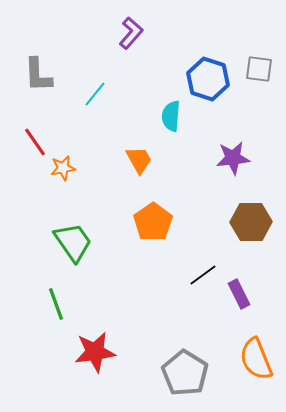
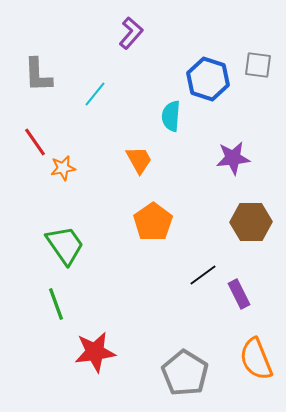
gray square: moved 1 px left, 4 px up
green trapezoid: moved 8 px left, 3 px down
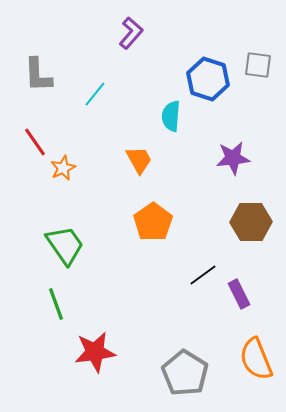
orange star: rotated 15 degrees counterclockwise
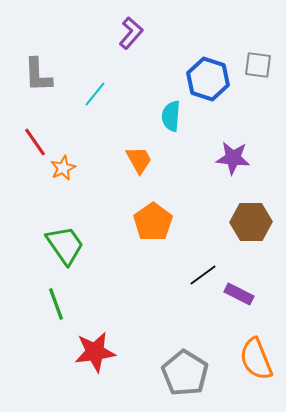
purple star: rotated 12 degrees clockwise
purple rectangle: rotated 36 degrees counterclockwise
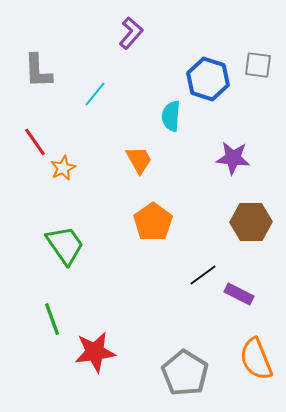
gray L-shape: moved 4 px up
green line: moved 4 px left, 15 px down
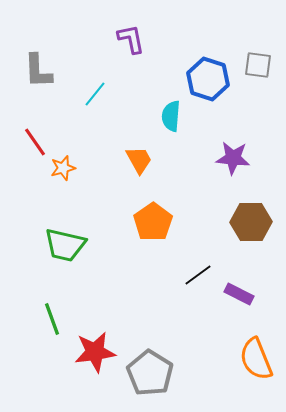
purple L-shape: moved 6 px down; rotated 52 degrees counterclockwise
orange star: rotated 10 degrees clockwise
green trapezoid: rotated 138 degrees clockwise
black line: moved 5 px left
gray pentagon: moved 35 px left
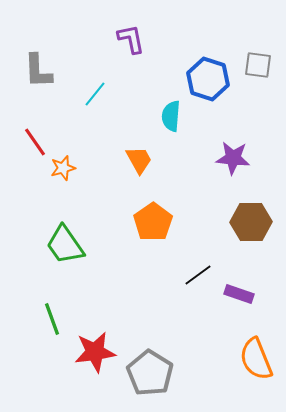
green trapezoid: rotated 42 degrees clockwise
purple rectangle: rotated 8 degrees counterclockwise
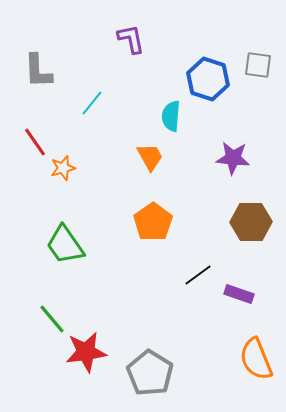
cyan line: moved 3 px left, 9 px down
orange trapezoid: moved 11 px right, 3 px up
green line: rotated 20 degrees counterclockwise
red star: moved 9 px left
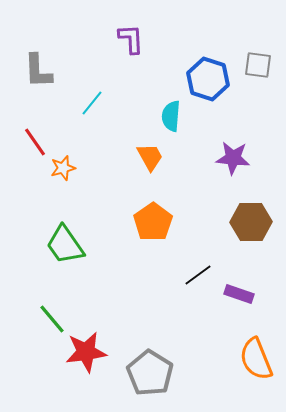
purple L-shape: rotated 8 degrees clockwise
